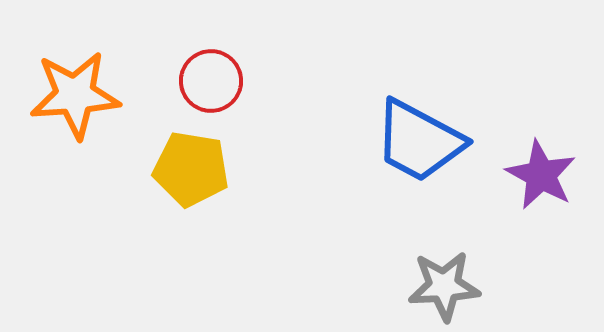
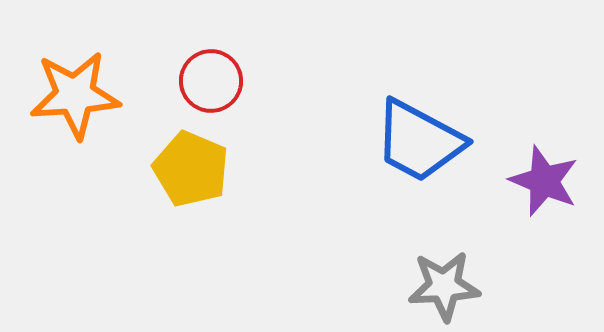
yellow pentagon: rotated 14 degrees clockwise
purple star: moved 3 px right, 6 px down; rotated 6 degrees counterclockwise
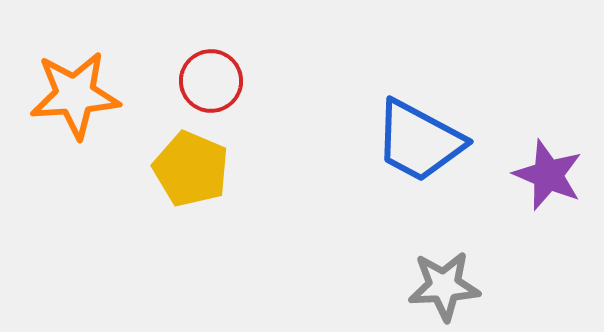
purple star: moved 4 px right, 6 px up
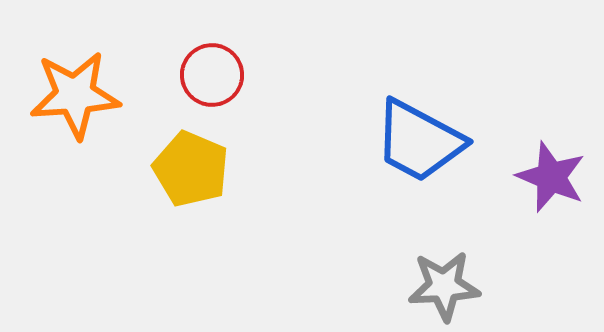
red circle: moved 1 px right, 6 px up
purple star: moved 3 px right, 2 px down
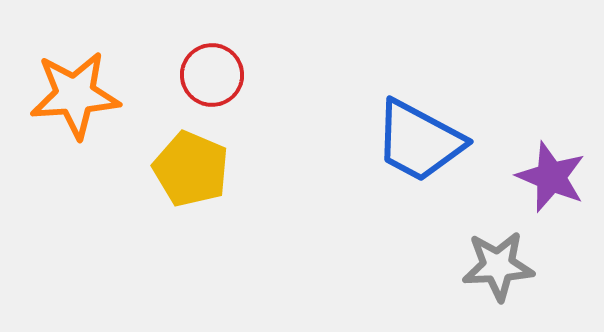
gray star: moved 54 px right, 20 px up
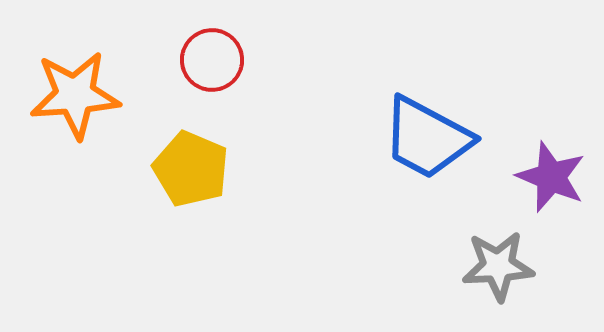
red circle: moved 15 px up
blue trapezoid: moved 8 px right, 3 px up
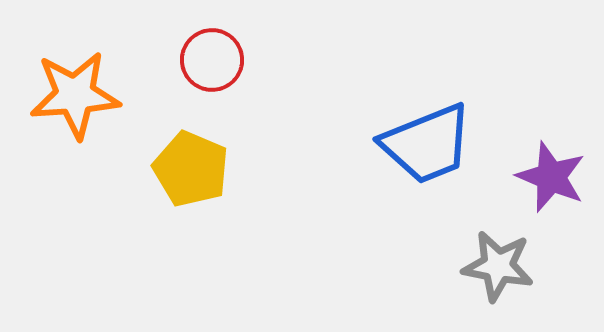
blue trapezoid: moved 6 px down; rotated 50 degrees counterclockwise
gray star: rotated 14 degrees clockwise
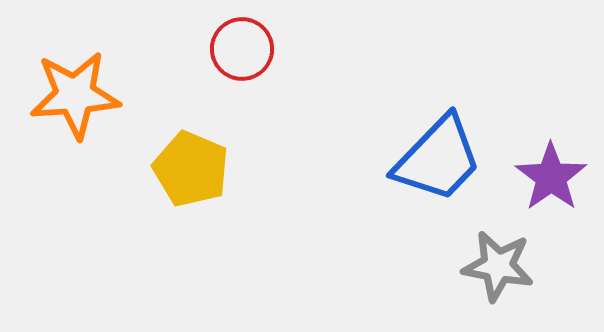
red circle: moved 30 px right, 11 px up
blue trapezoid: moved 11 px right, 15 px down; rotated 24 degrees counterclockwise
purple star: rotated 14 degrees clockwise
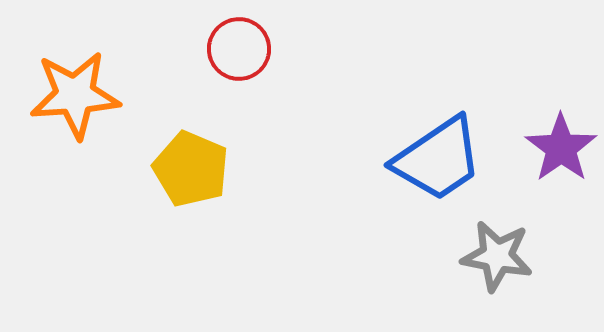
red circle: moved 3 px left
blue trapezoid: rotated 12 degrees clockwise
purple star: moved 10 px right, 29 px up
gray star: moved 1 px left, 10 px up
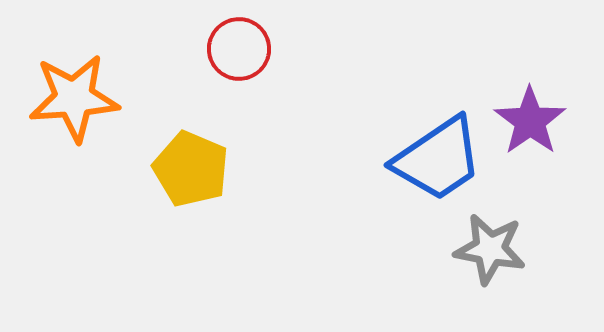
orange star: moved 1 px left, 3 px down
purple star: moved 31 px left, 27 px up
gray star: moved 7 px left, 7 px up
